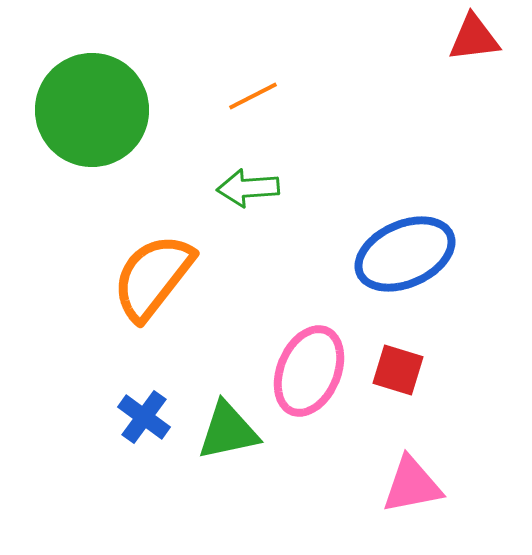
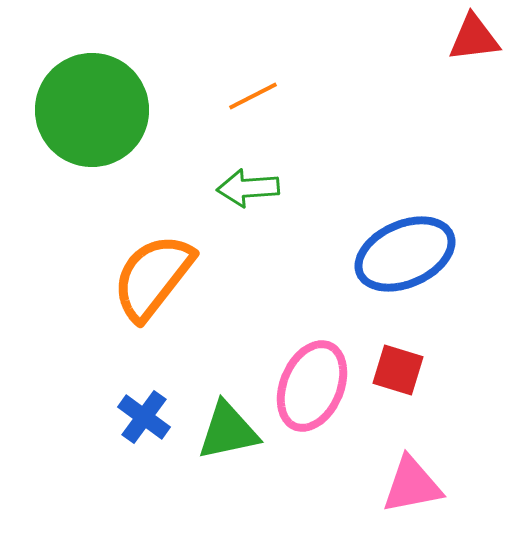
pink ellipse: moved 3 px right, 15 px down
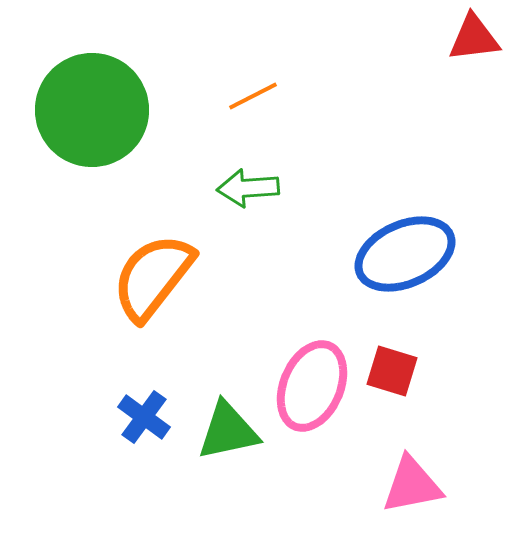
red square: moved 6 px left, 1 px down
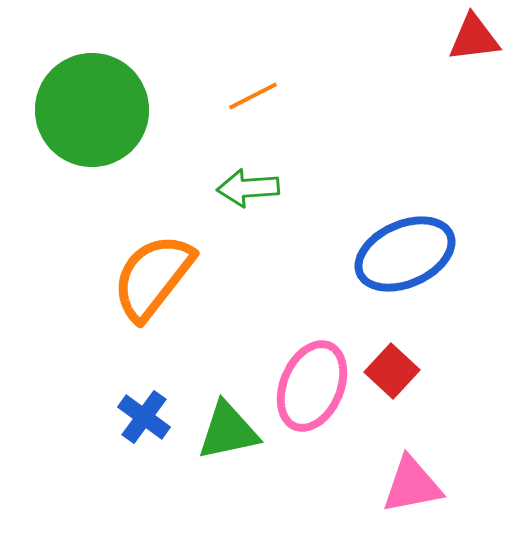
red square: rotated 26 degrees clockwise
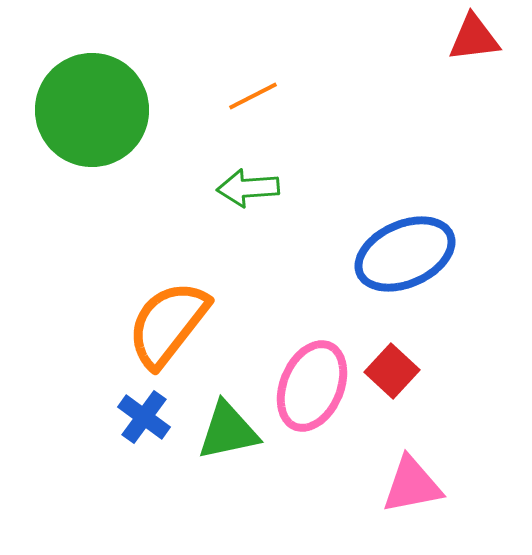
orange semicircle: moved 15 px right, 47 px down
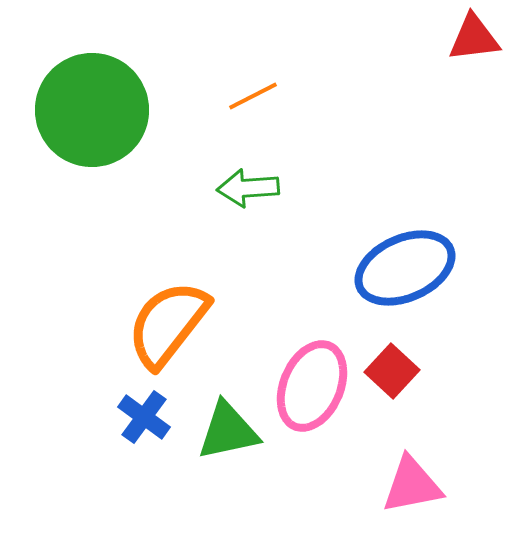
blue ellipse: moved 14 px down
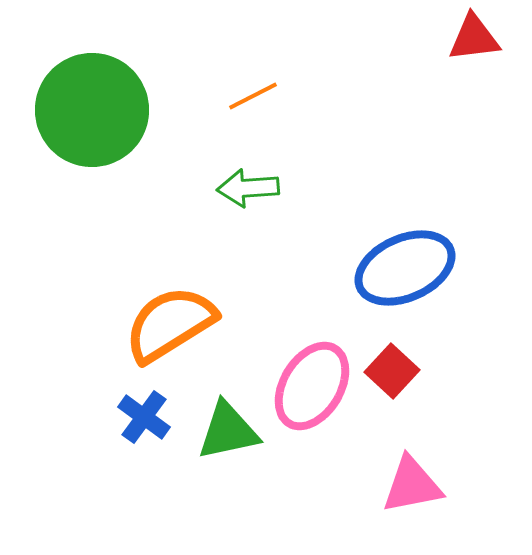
orange semicircle: moved 2 px right; rotated 20 degrees clockwise
pink ellipse: rotated 8 degrees clockwise
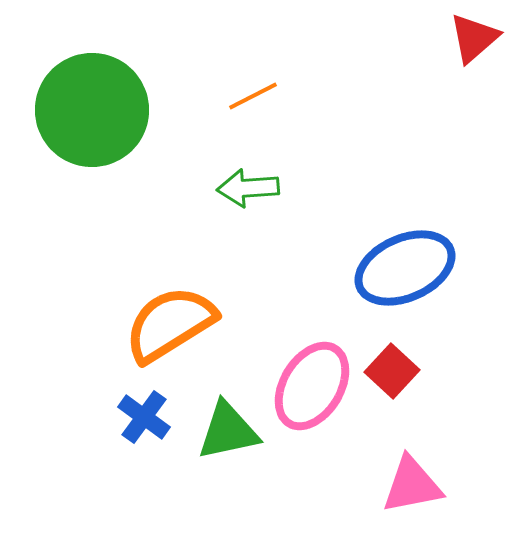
red triangle: rotated 34 degrees counterclockwise
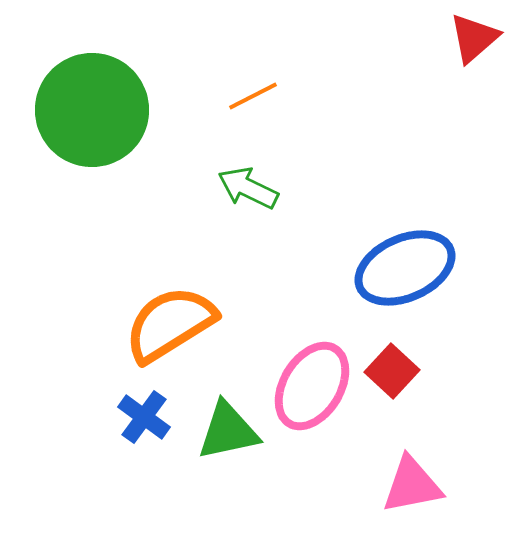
green arrow: rotated 30 degrees clockwise
